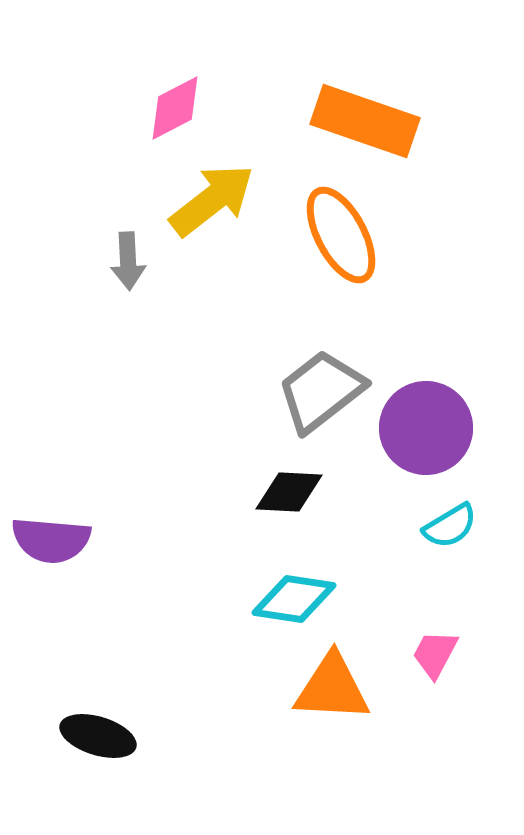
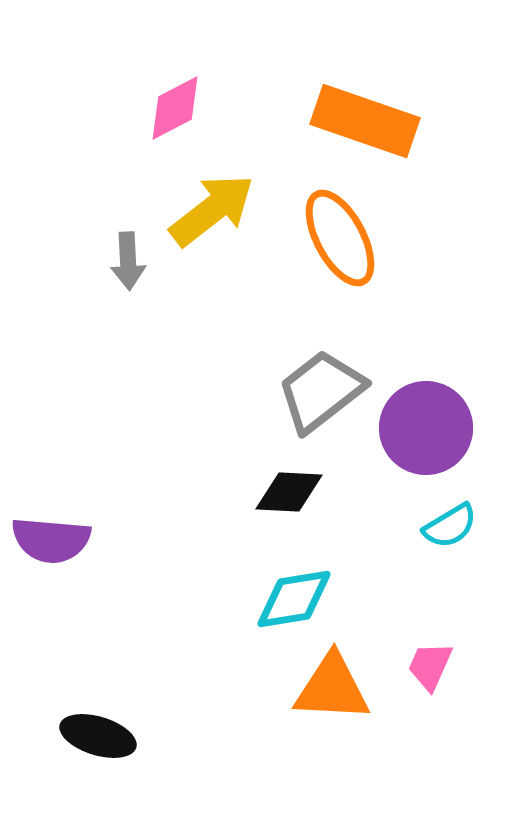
yellow arrow: moved 10 px down
orange ellipse: moved 1 px left, 3 px down
cyan diamond: rotated 18 degrees counterclockwise
pink trapezoid: moved 5 px left, 12 px down; rotated 4 degrees counterclockwise
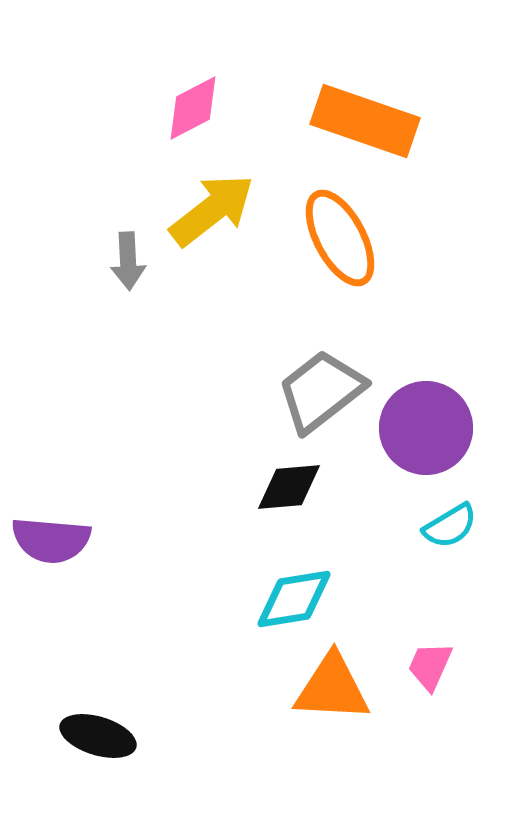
pink diamond: moved 18 px right
black diamond: moved 5 px up; rotated 8 degrees counterclockwise
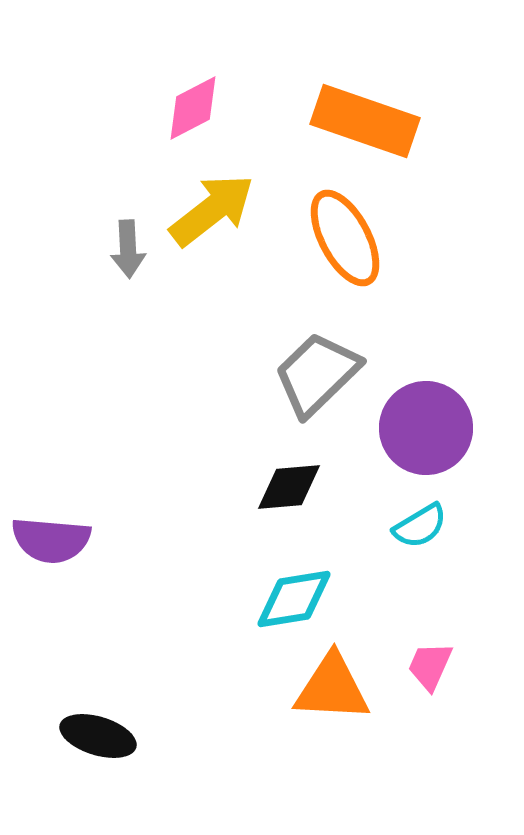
orange ellipse: moved 5 px right
gray arrow: moved 12 px up
gray trapezoid: moved 4 px left, 17 px up; rotated 6 degrees counterclockwise
cyan semicircle: moved 30 px left
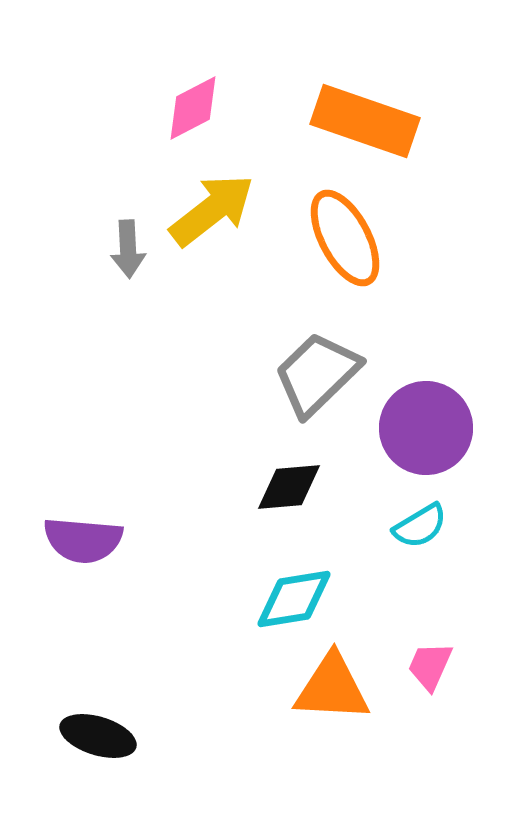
purple semicircle: moved 32 px right
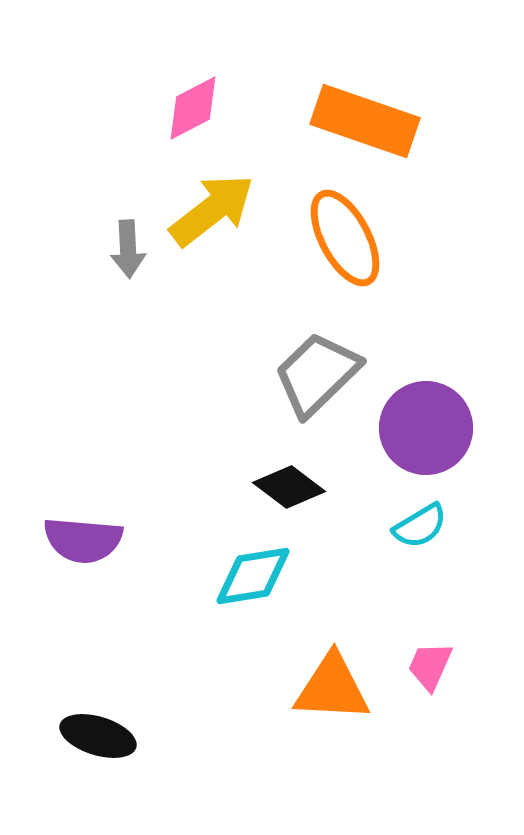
black diamond: rotated 42 degrees clockwise
cyan diamond: moved 41 px left, 23 px up
